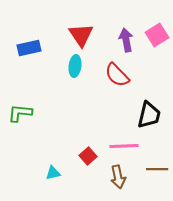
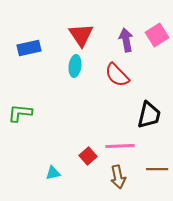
pink line: moved 4 px left
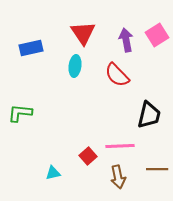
red triangle: moved 2 px right, 2 px up
blue rectangle: moved 2 px right
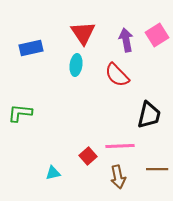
cyan ellipse: moved 1 px right, 1 px up
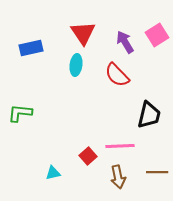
purple arrow: moved 1 px left, 2 px down; rotated 20 degrees counterclockwise
brown line: moved 3 px down
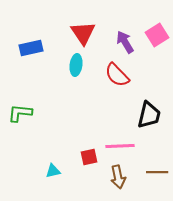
red square: moved 1 px right, 1 px down; rotated 30 degrees clockwise
cyan triangle: moved 2 px up
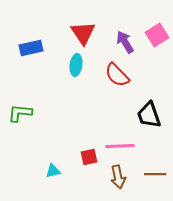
black trapezoid: rotated 148 degrees clockwise
brown line: moved 2 px left, 2 px down
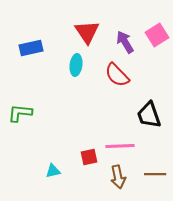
red triangle: moved 4 px right, 1 px up
